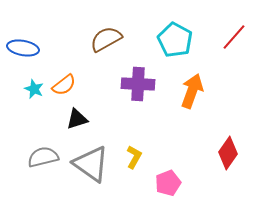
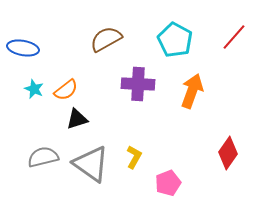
orange semicircle: moved 2 px right, 5 px down
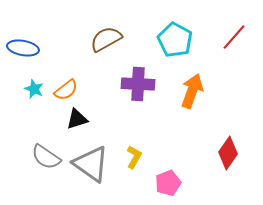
gray semicircle: moved 3 px right; rotated 132 degrees counterclockwise
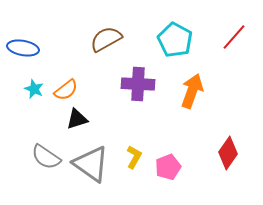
pink pentagon: moved 16 px up
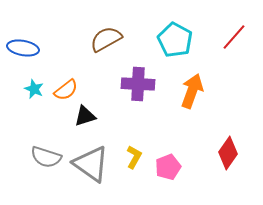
black triangle: moved 8 px right, 3 px up
gray semicircle: rotated 16 degrees counterclockwise
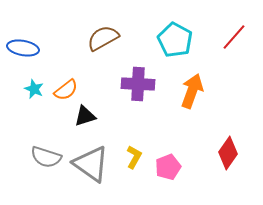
brown semicircle: moved 3 px left, 1 px up
